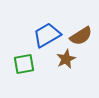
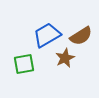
brown star: moved 1 px left, 1 px up
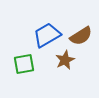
brown star: moved 2 px down
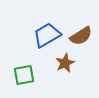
brown star: moved 3 px down
green square: moved 11 px down
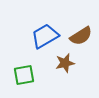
blue trapezoid: moved 2 px left, 1 px down
brown star: rotated 12 degrees clockwise
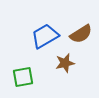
brown semicircle: moved 2 px up
green square: moved 1 px left, 2 px down
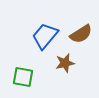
blue trapezoid: rotated 20 degrees counterclockwise
green square: rotated 20 degrees clockwise
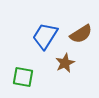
blue trapezoid: rotated 8 degrees counterclockwise
brown star: rotated 12 degrees counterclockwise
